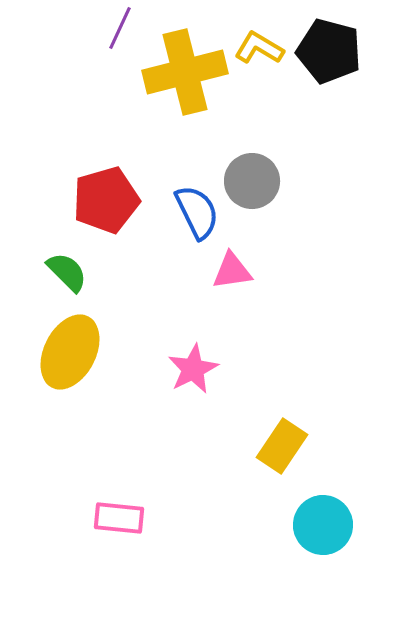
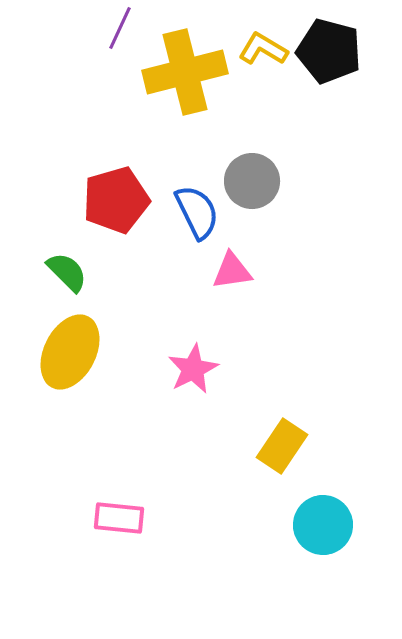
yellow L-shape: moved 4 px right, 1 px down
red pentagon: moved 10 px right
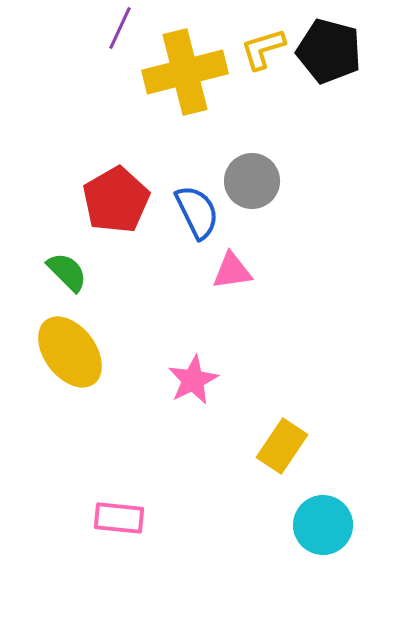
yellow L-shape: rotated 48 degrees counterclockwise
red pentagon: rotated 14 degrees counterclockwise
yellow ellipse: rotated 64 degrees counterclockwise
pink star: moved 11 px down
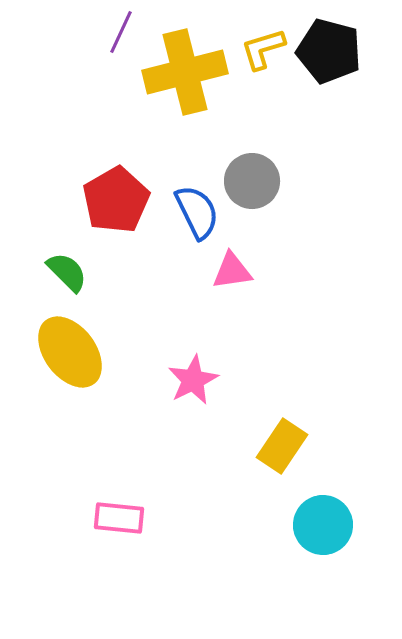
purple line: moved 1 px right, 4 px down
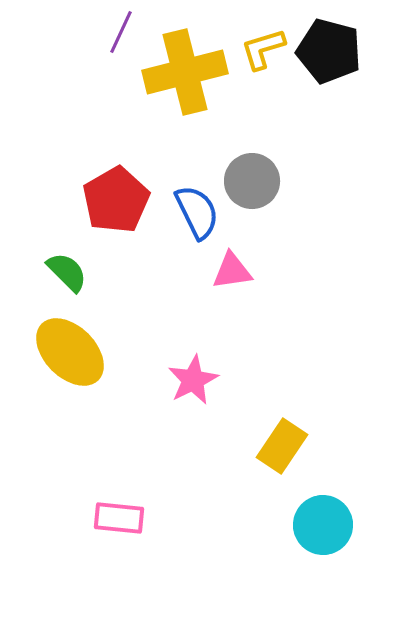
yellow ellipse: rotated 8 degrees counterclockwise
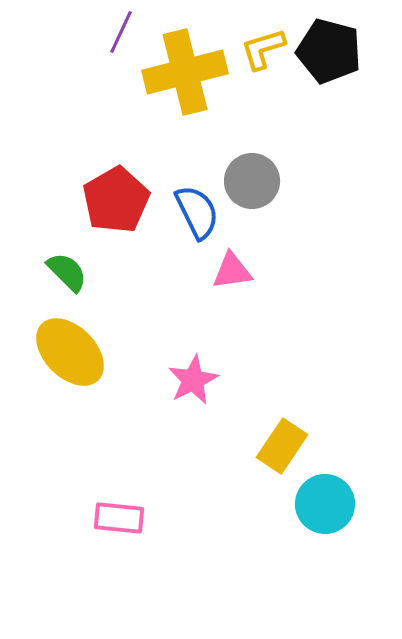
cyan circle: moved 2 px right, 21 px up
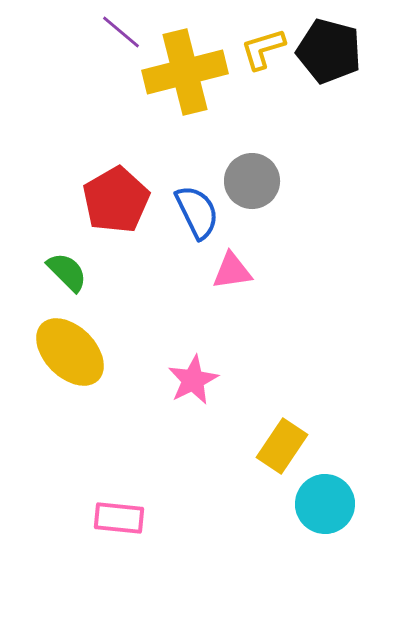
purple line: rotated 75 degrees counterclockwise
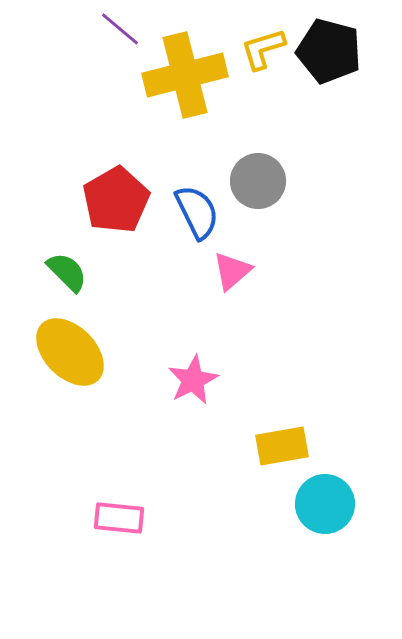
purple line: moved 1 px left, 3 px up
yellow cross: moved 3 px down
gray circle: moved 6 px right
pink triangle: rotated 33 degrees counterclockwise
yellow rectangle: rotated 46 degrees clockwise
